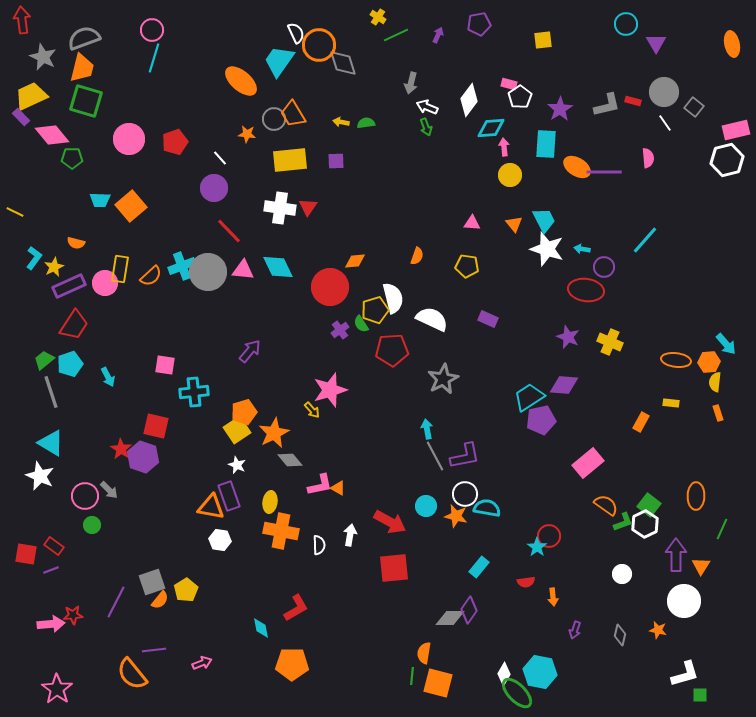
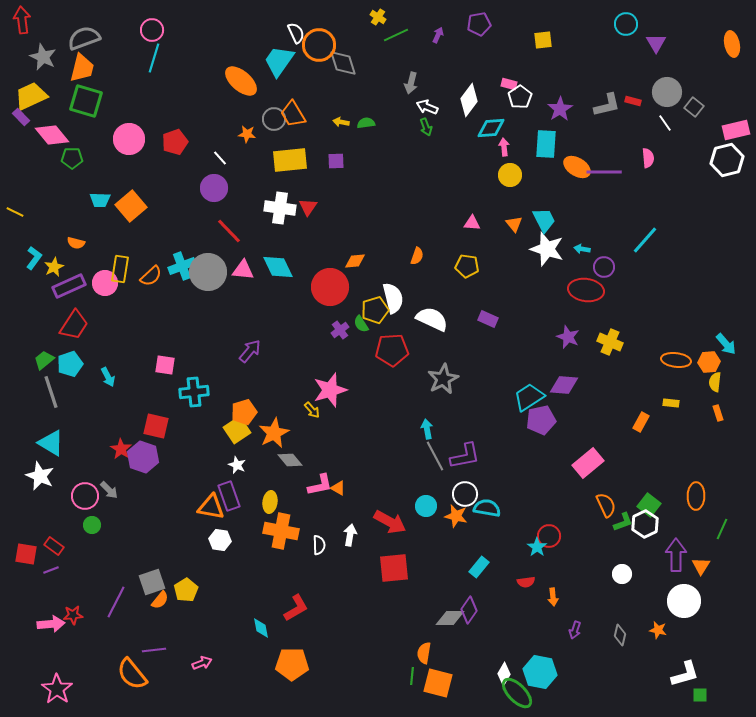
gray circle at (664, 92): moved 3 px right
orange semicircle at (606, 505): rotated 30 degrees clockwise
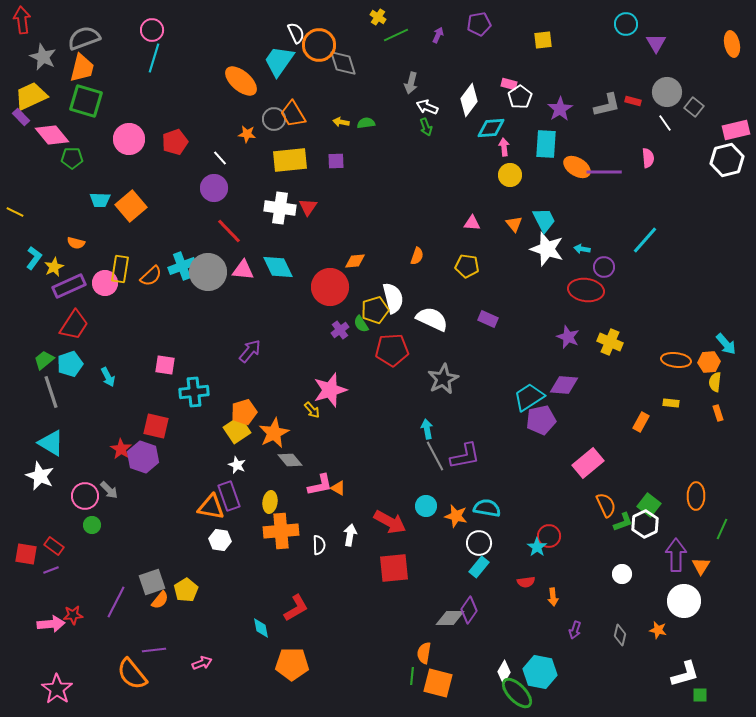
white circle at (465, 494): moved 14 px right, 49 px down
orange cross at (281, 531): rotated 16 degrees counterclockwise
white diamond at (504, 674): moved 2 px up
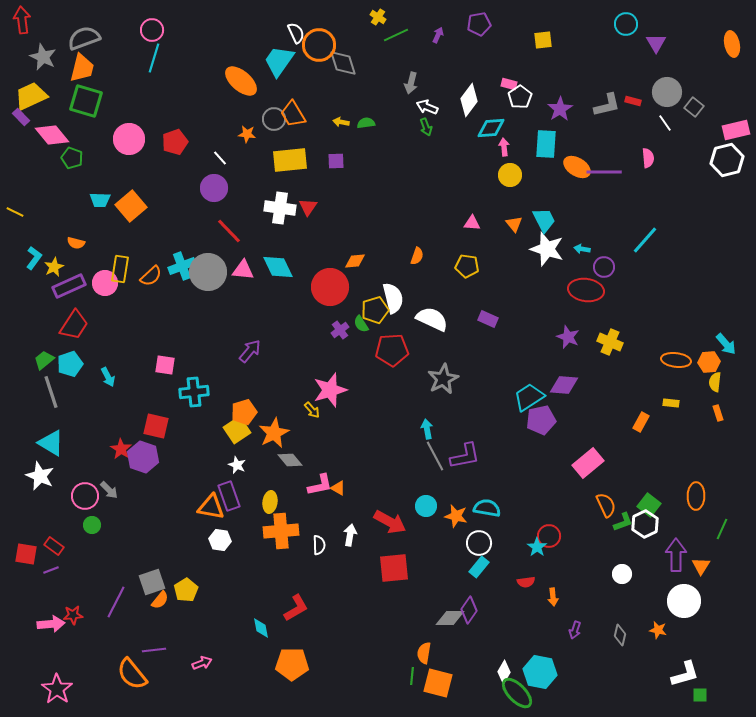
green pentagon at (72, 158): rotated 20 degrees clockwise
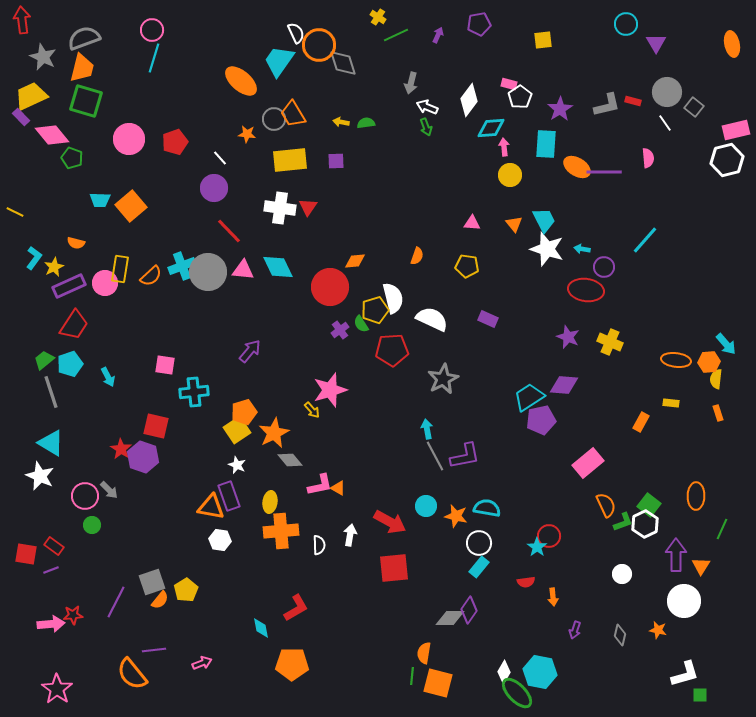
yellow semicircle at (715, 382): moved 1 px right, 3 px up
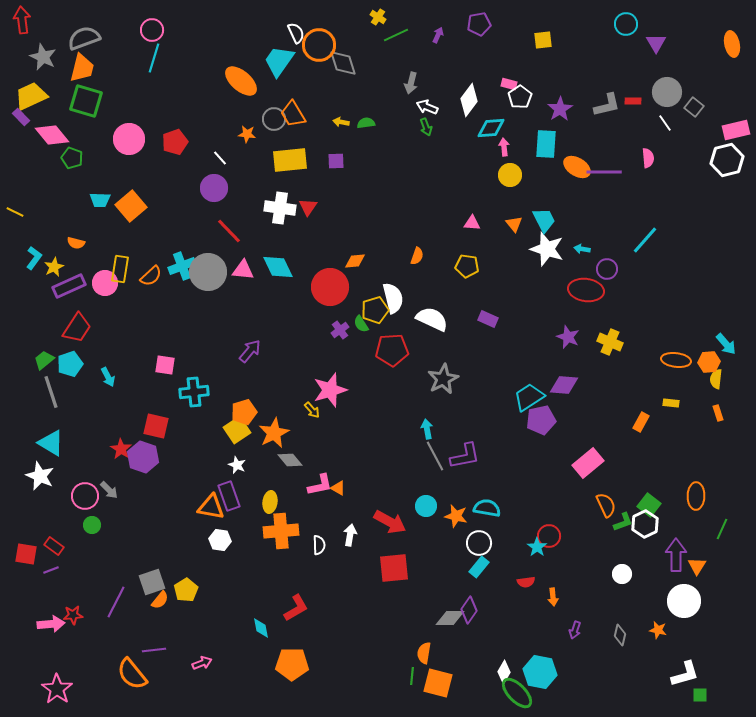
red rectangle at (633, 101): rotated 14 degrees counterclockwise
purple circle at (604, 267): moved 3 px right, 2 px down
red trapezoid at (74, 325): moved 3 px right, 3 px down
orange triangle at (701, 566): moved 4 px left
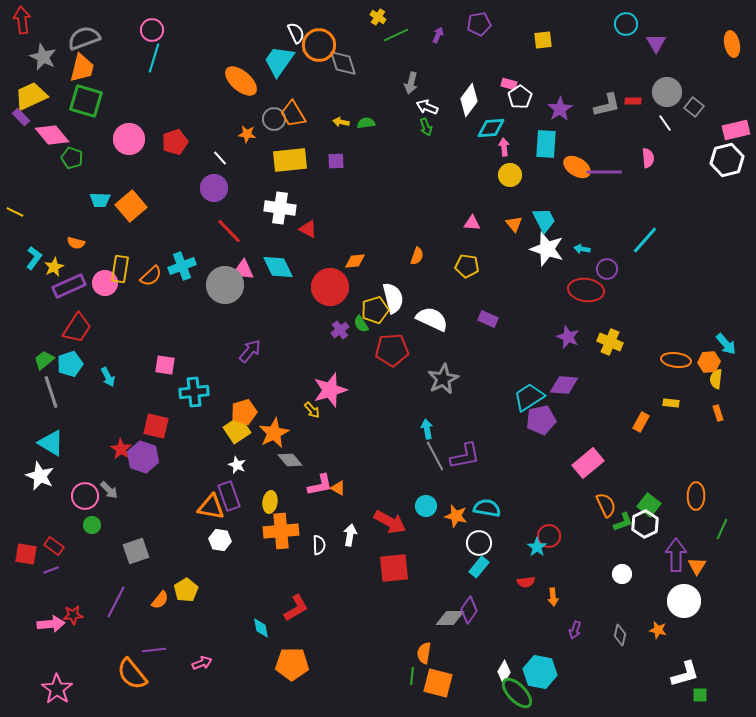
red triangle at (308, 207): moved 22 px down; rotated 36 degrees counterclockwise
gray circle at (208, 272): moved 17 px right, 13 px down
gray square at (152, 582): moved 16 px left, 31 px up
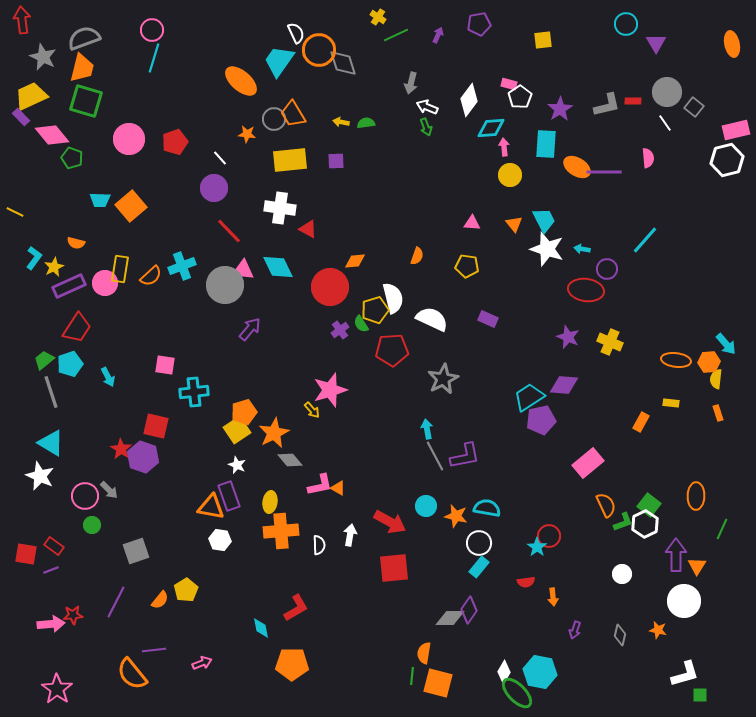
orange circle at (319, 45): moved 5 px down
purple arrow at (250, 351): moved 22 px up
